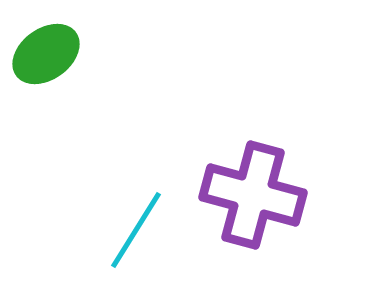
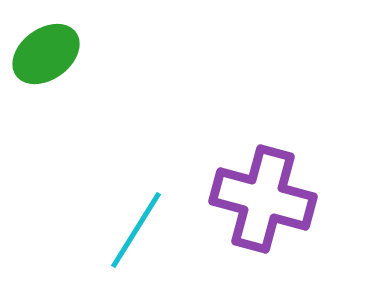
purple cross: moved 10 px right, 4 px down
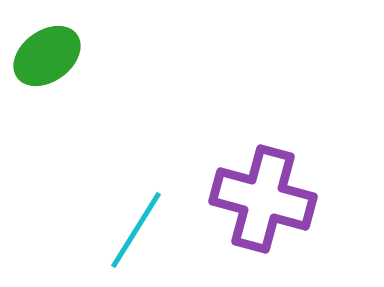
green ellipse: moved 1 px right, 2 px down
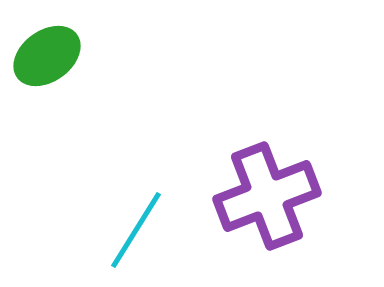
purple cross: moved 4 px right, 3 px up; rotated 36 degrees counterclockwise
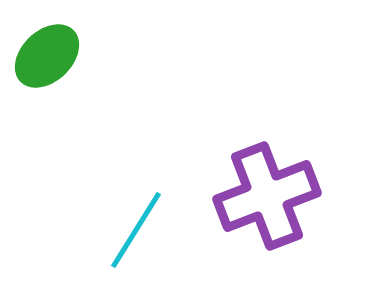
green ellipse: rotated 8 degrees counterclockwise
